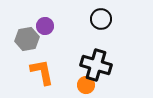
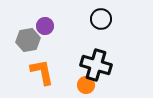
gray hexagon: moved 1 px right, 1 px down
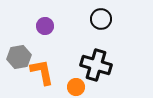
gray hexagon: moved 9 px left, 17 px down
orange circle: moved 10 px left, 2 px down
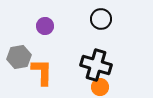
orange L-shape: rotated 12 degrees clockwise
orange circle: moved 24 px right
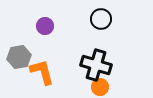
orange L-shape: rotated 16 degrees counterclockwise
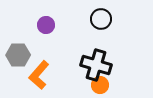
purple circle: moved 1 px right, 1 px up
gray hexagon: moved 1 px left, 2 px up; rotated 10 degrees clockwise
orange L-shape: moved 3 px left, 3 px down; rotated 124 degrees counterclockwise
orange circle: moved 2 px up
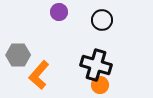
black circle: moved 1 px right, 1 px down
purple circle: moved 13 px right, 13 px up
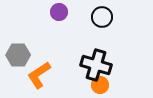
black circle: moved 3 px up
orange L-shape: rotated 16 degrees clockwise
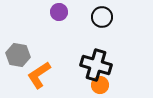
gray hexagon: rotated 10 degrees clockwise
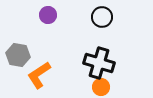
purple circle: moved 11 px left, 3 px down
black cross: moved 3 px right, 2 px up
orange circle: moved 1 px right, 2 px down
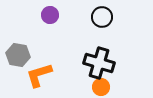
purple circle: moved 2 px right
orange L-shape: rotated 16 degrees clockwise
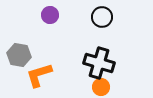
gray hexagon: moved 1 px right
